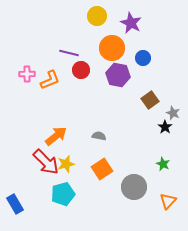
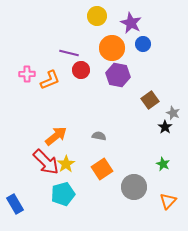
blue circle: moved 14 px up
yellow star: rotated 18 degrees counterclockwise
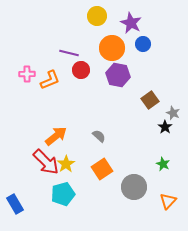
gray semicircle: rotated 32 degrees clockwise
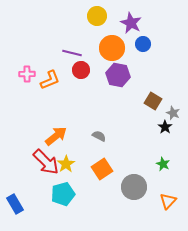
purple line: moved 3 px right
brown square: moved 3 px right, 1 px down; rotated 24 degrees counterclockwise
gray semicircle: rotated 16 degrees counterclockwise
